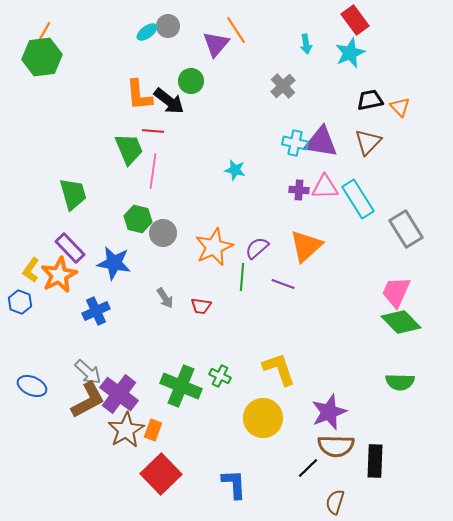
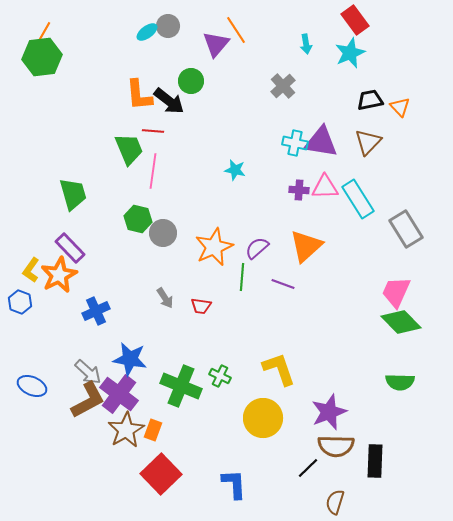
blue star at (114, 263): moved 16 px right, 96 px down
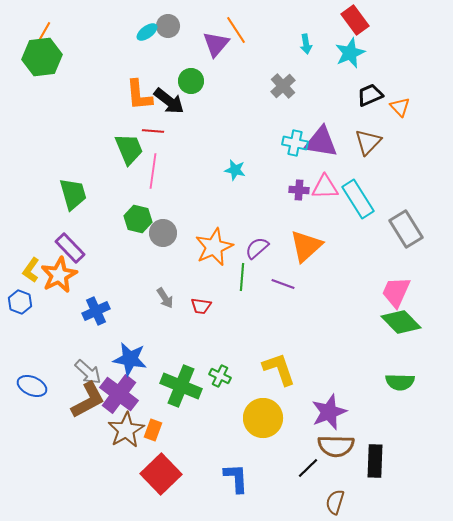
black trapezoid at (370, 100): moved 5 px up; rotated 12 degrees counterclockwise
blue L-shape at (234, 484): moved 2 px right, 6 px up
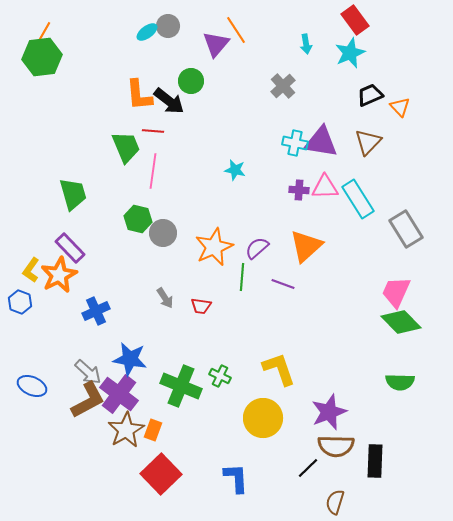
green trapezoid at (129, 149): moved 3 px left, 2 px up
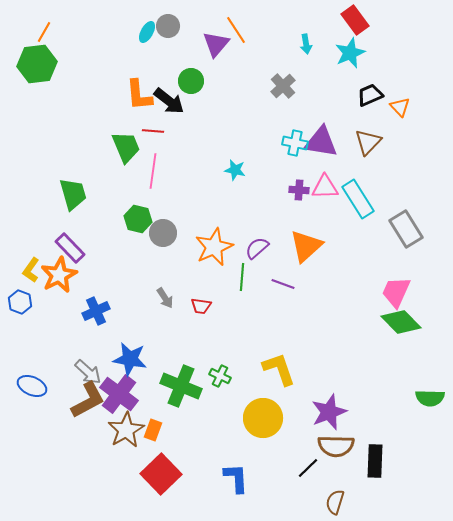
cyan ellipse at (147, 32): rotated 25 degrees counterclockwise
green hexagon at (42, 57): moved 5 px left, 7 px down
green semicircle at (400, 382): moved 30 px right, 16 px down
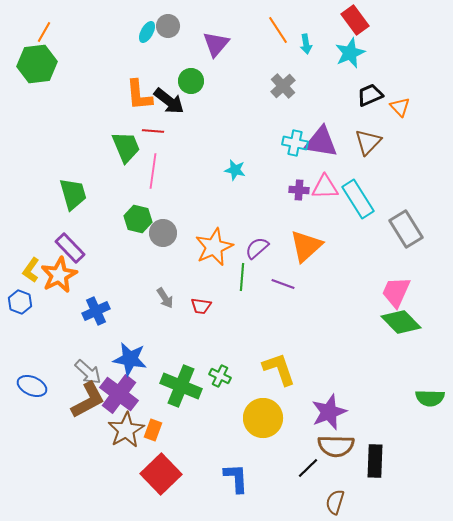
orange line at (236, 30): moved 42 px right
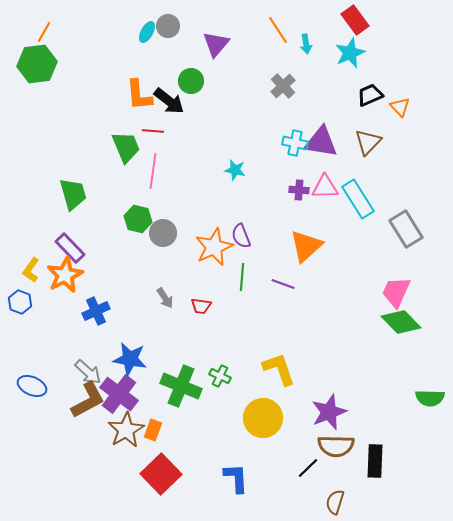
purple semicircle at (257, 248): moved 16 px left, 12 px up; rotated 70 degrees counterclockwise
orange star at (59, 275): moved 6 px right
